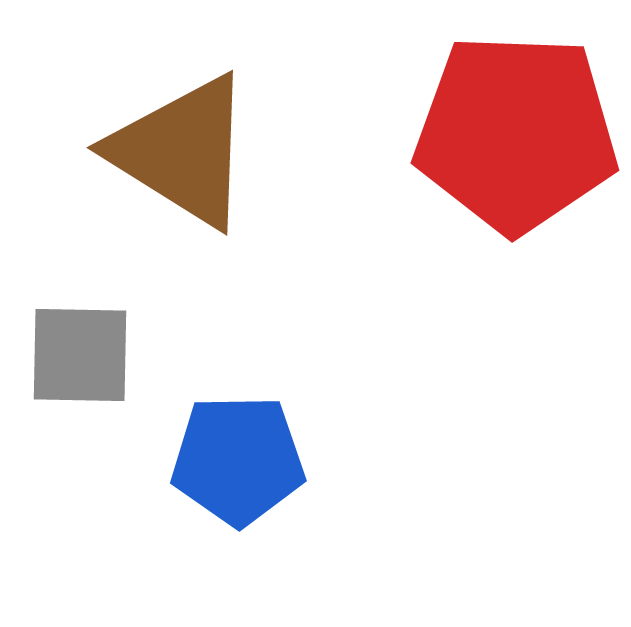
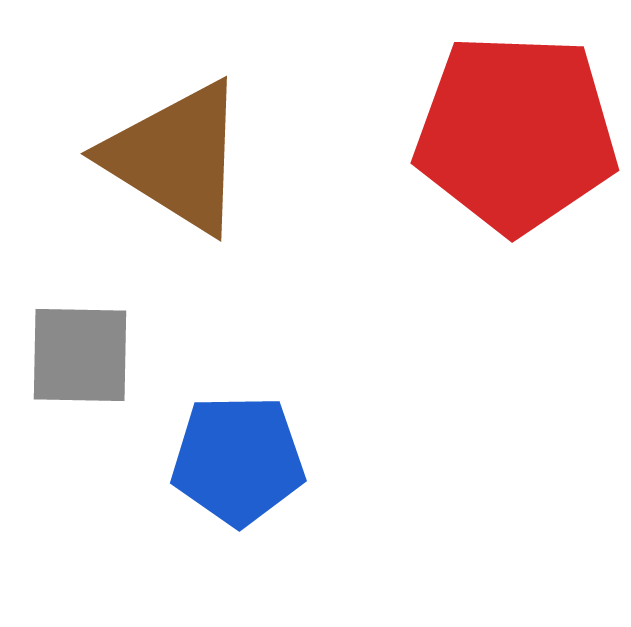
brown triangle: moved 6 px left, 6 px down
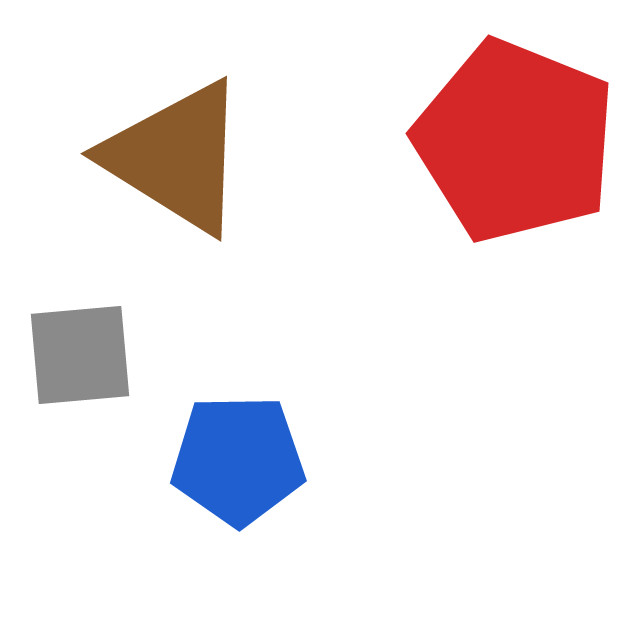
red pentagon: moved 1 px left, 8 px down; rotated 20 degrees clockwise
gray square: rotated 6 degrees counterclockwise
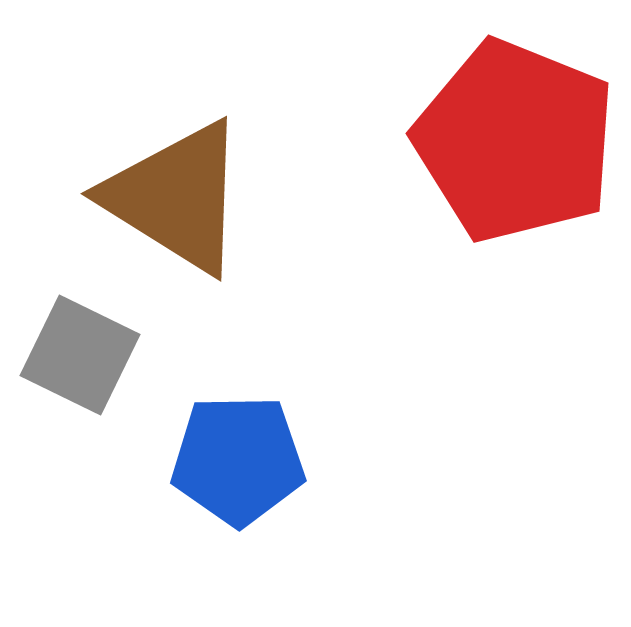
brown triangle: moved 40 px down
gray square: rotated 31 degrees clockwise
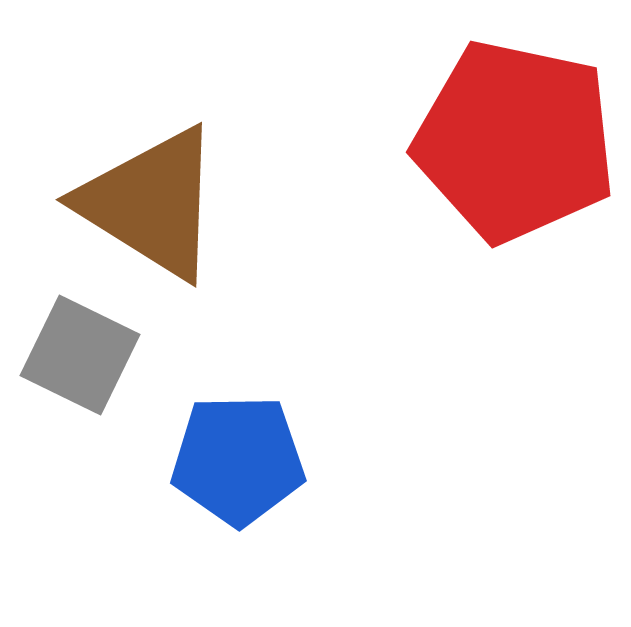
red pentagon: rotated 10 degrees counterclockwise
brown triangle: moved 25 px left, 6 px down
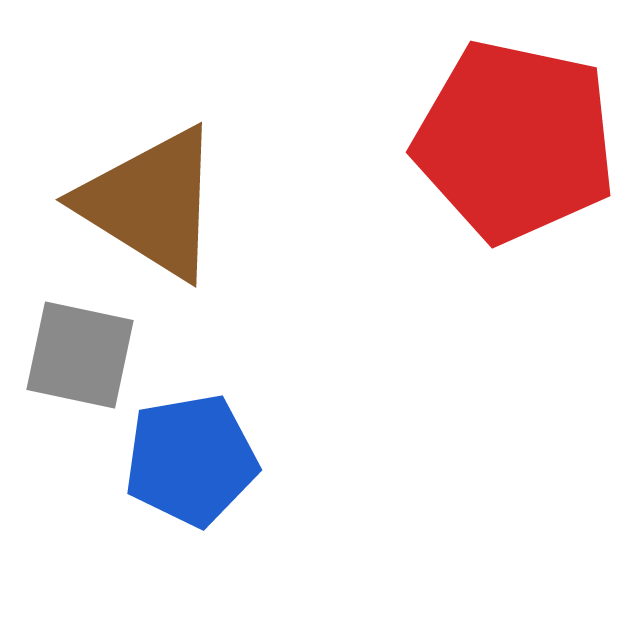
gray square: rotated 14 degrees counterclockwise
blue pentagon: moved 47 px left; rotated 9 degrees counterclockwise
